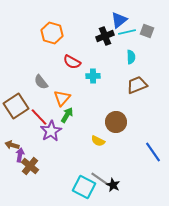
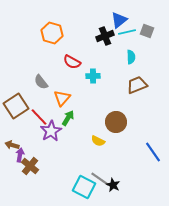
green arrow: moved 1 px right, 3 px down
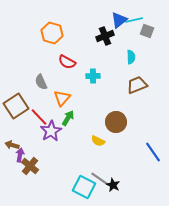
cyan line: moved 7 px right, 12 px up
red semicircle: moved 5 px left
gray semicircle: rotated 14 degrees clockwise
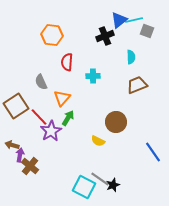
orange hexagon: moved 2 px down; rotated 10 degrees counterclockwise
red semicircle: rotated 66 degrees clockwise
black star: rotated 24 degrees clockwise
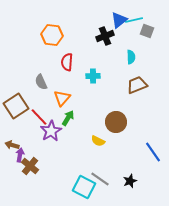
black star: moved 17 px right, 4 px up
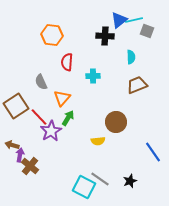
black cross: rotated 24 degrees clockwise
yellow semicircle: rotated 32 degrees counterclockwise
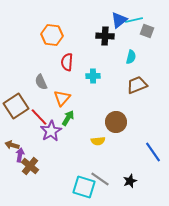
cyan semicircle: rotated 16 degrees clockwise
cyan square: rotated 10 degrees counterclockwise
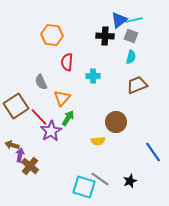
gray square: moved 16 px left, 5 px down
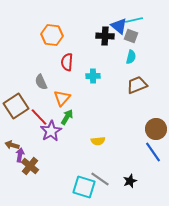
blue triangle: moved 6 px down; rotated 42 degrees counterclockwise
green arrow: moved 1 px left, 1 px up
brown circle: moved 40 px right, 7 px down
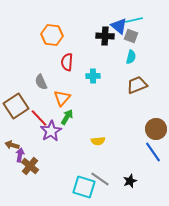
red line: moved 1 px down
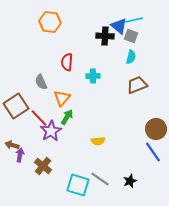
orange hexagon: moved 2 px left, 13 px up
brown cross: moved 13 px right
cyan square: moved 6 px left, 2 px up
